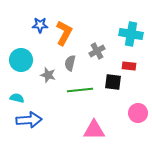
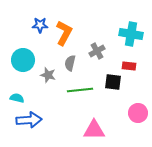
cyan circle: moved 2 px right
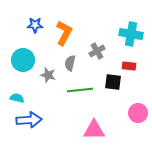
blue star: moved 5 px left
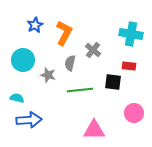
blue star: rotated 28 degrees counterclockwise
gray cross: moved 4 px left, 1 px up; rotated 21 degrees counterclockwise
pink circle: moved 4 px left
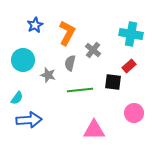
orange L-shape: moved 3 px right
red rectangle: rotated 48 degrees counterclockwise
cyan semicircle: rotated 112 degrees clockwise
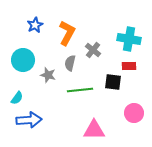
cyan cross: moved 2 px left, 5 px down
red rectangle: rotated 40 degrees clockwise
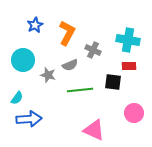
cyan cross: moved 1 px left, 1 px down
gray cross: rotated 14 degrees counterclockwise
gray semicircle: moved 2 px down; rotated 126 degrees counterclockwise
blue arrow: moved 1 px up
pink triangle: rotated 25 degrees clockwise
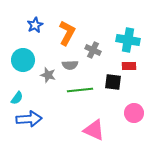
gray semicircle: rotated 21 degrees clockwise
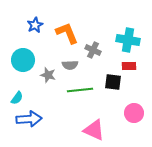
orange L-shape: rotated 50 degrees counterclockwise
